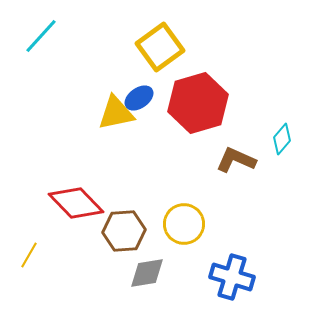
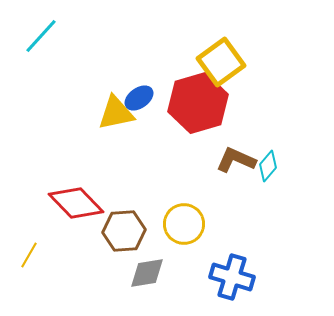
yellow square: moved 61 px right, 15 px down
cyan diamond: moved 14 px left, 27 px down
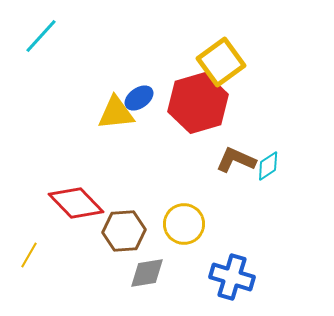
yellow triangle: rotated 6 degrees clockwise
cyan diamond: rotated 16 degrees clockwise
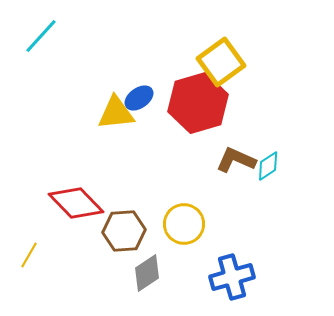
gray diamond: rotated 24 degrees counterclockwise
blue cross: rotated 33 degrees counterclockwise
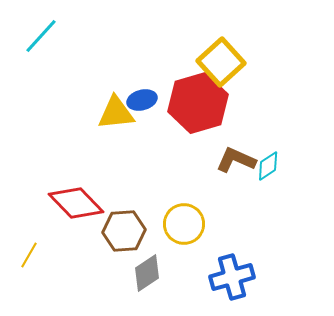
yellow square: rotated 6 degrees counterclockwise
blue ellipse: moved 3 px right, 2 px down; rotated 20 degrees clockwise
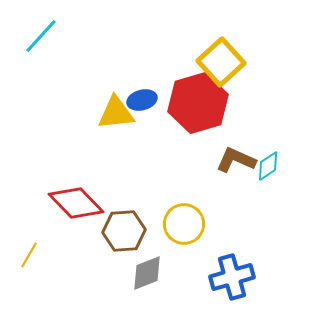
gray diamond: rotated 12 degrees clockwise
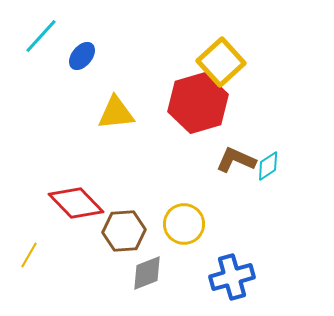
blue ellipse: moved 60 px left, 44 px up; rotated 36 degrees counterclockwise
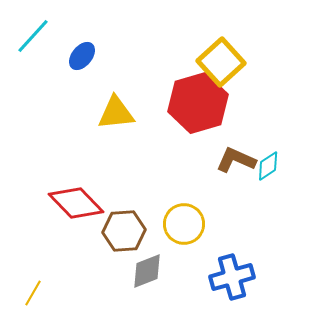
cyan line: moved 8 px left
yellow line: moved 4 px right, 38 px down
gray diamond: moved 2 px up
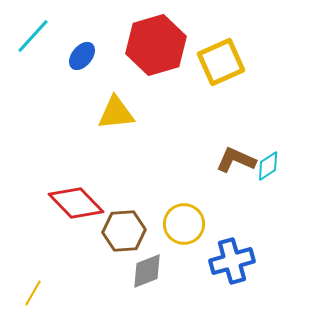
yellow square: rotated 18 degrees clockwise
red hexagon: moved 42 px left, 58 px up
blue cross: moved 16 px up
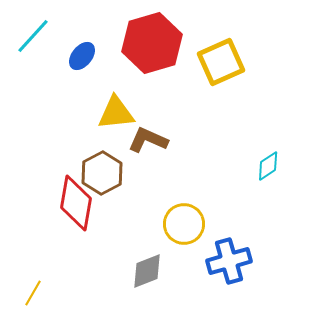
red hexagon: moved 4 px left, 2 px up
brown L-shape: moved 88 px left, 20 px up
red diamond: rotated 54 degrees clockwise
brown hexagon: moved 22 px left, 58 px up; rotated 24 degrees counterclockwise
blue cross: moved 3 px left
